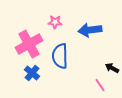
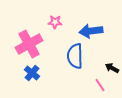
blue arrow: moved 1 px right, 1 px down
blue semicircle: moved 15 px right
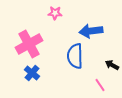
pink star: moved 9 px up
black arrow: moved 3 px up
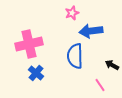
pink star: moved 17 px right; rotated 24 degrees counterclockwise
pink cross: rotated 16 degrees clockwise
blue cross: moved 4 px right
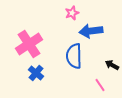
pink cross: rotated 20 degrees counterclockwise
blue semicircle: moved 1 px left
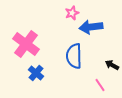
blue arrow: moved 4 px up
pink cross: moved 3 px left; rotated 20 degrees counterclockwise
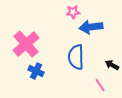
pink star: moved 1 px right, 1 px up; rotated 16 degrees clockwise
pink cross: rotated 12 degrees clockwise
blue semicircle: moved 2 px right, 1 px down
blue cross: moved 2 px up; rotated 14 degrees counterclockwise
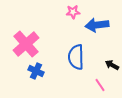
blue arrow: moved 6 px right, 2 px up
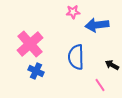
pink cross: moved 4 px right
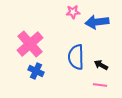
blue arrow: moved 3 px up
black arrow: moved 11 px left
pink line: rotated 48 degrees counterclockwise
